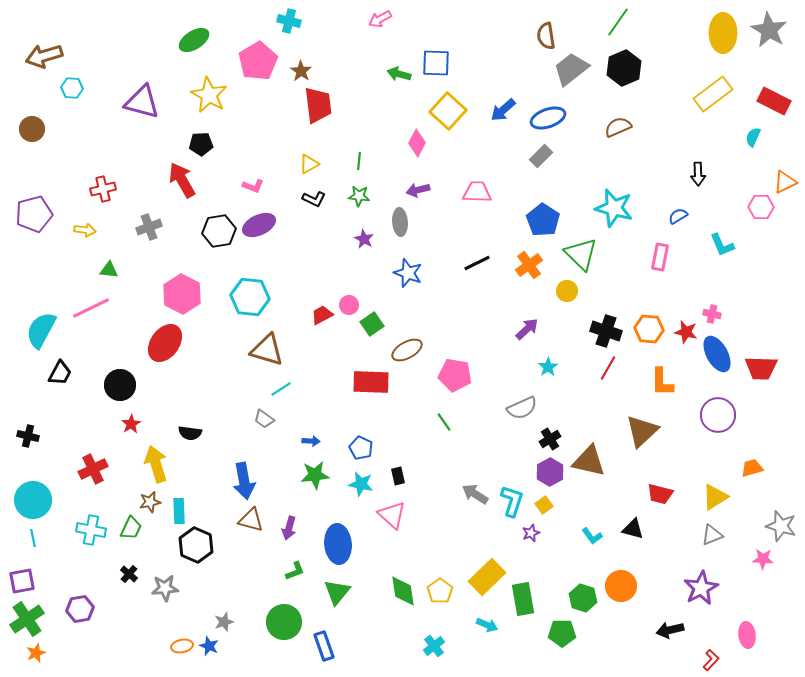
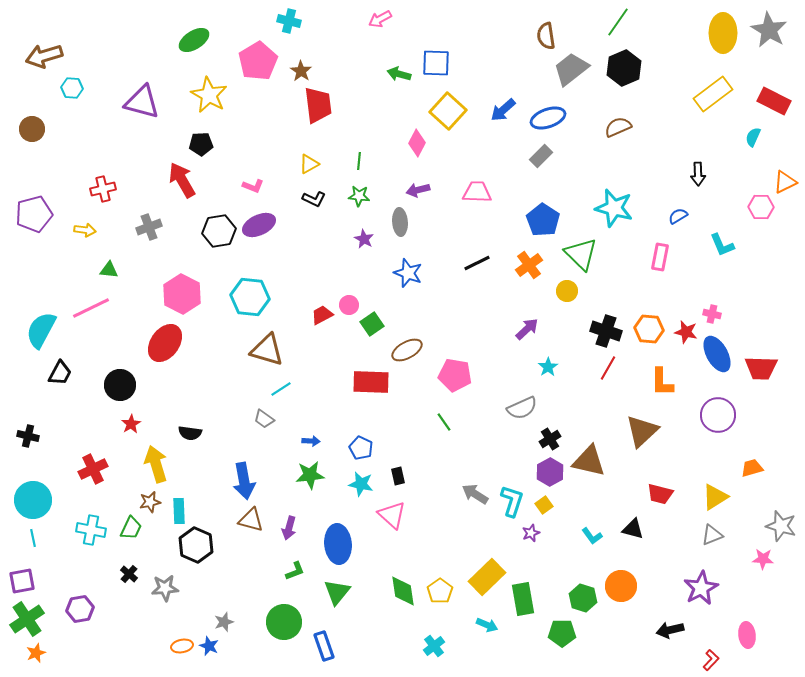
green star at (315, 475): moved 5 px left
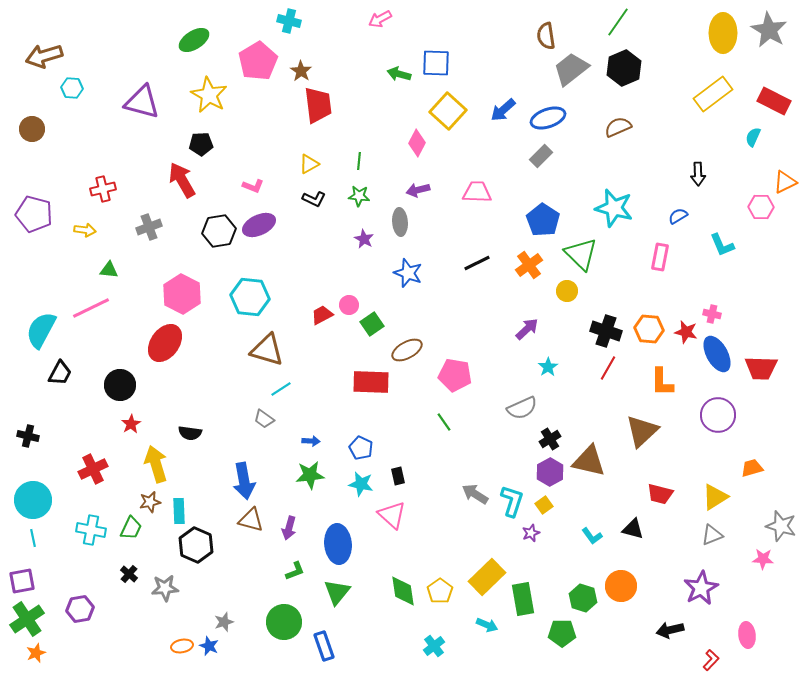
purple pentagon at (34, 214): rotated 30 degrees clockwise
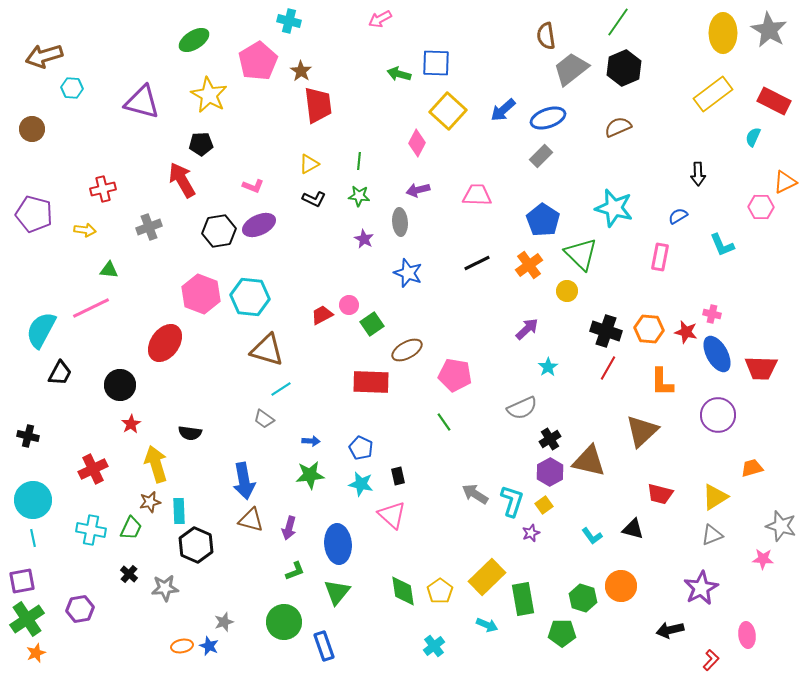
pink trapezoid at (477, 192): moved 3 px down
pink hexagon at (182, 294): moved 19 px right; rotated 6 degrees counterclockwise
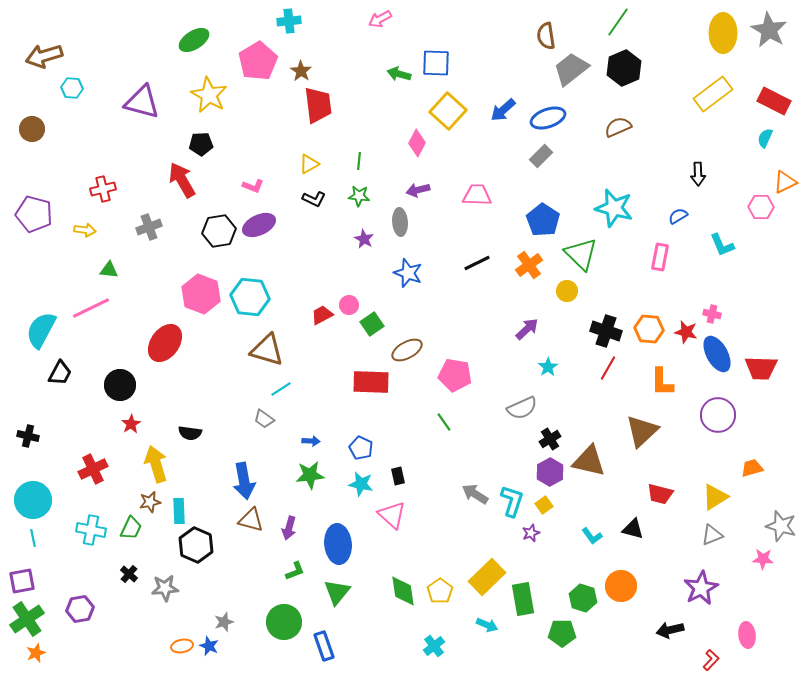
cyan cross at (289, 21): rotated 20 degrees counterclockwise
cyan semicircle at (753, 137): moved 12 px right, 1 px down
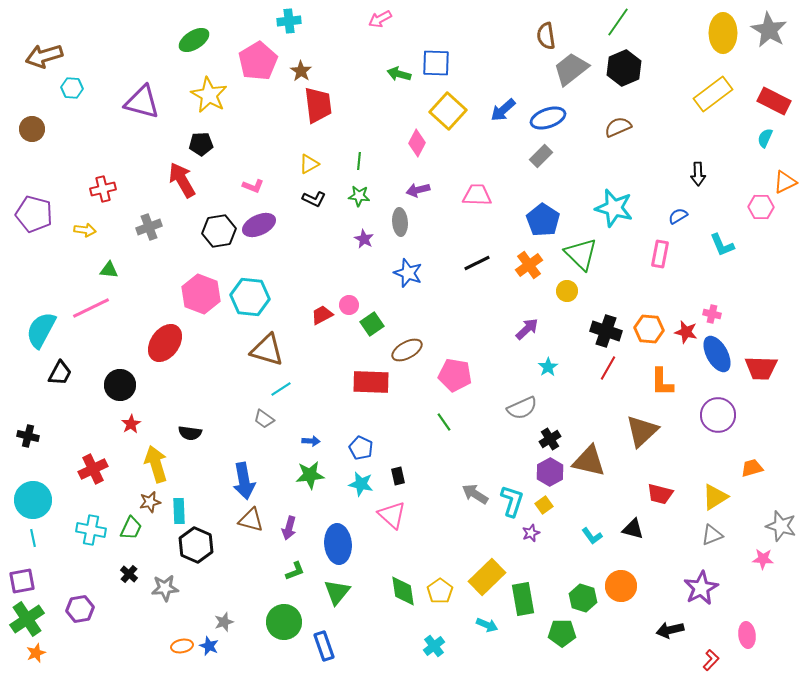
pink rectangle at (660, 257): moved 3 px up
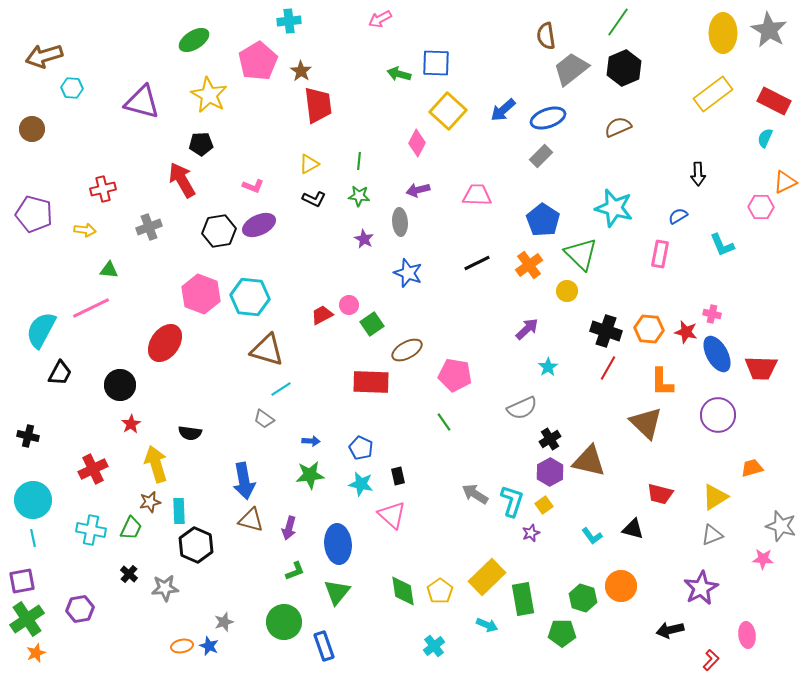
brown triangle at (642, 431): moved 4 px right, 8 px up; rotated 33 degrees counterclockwise
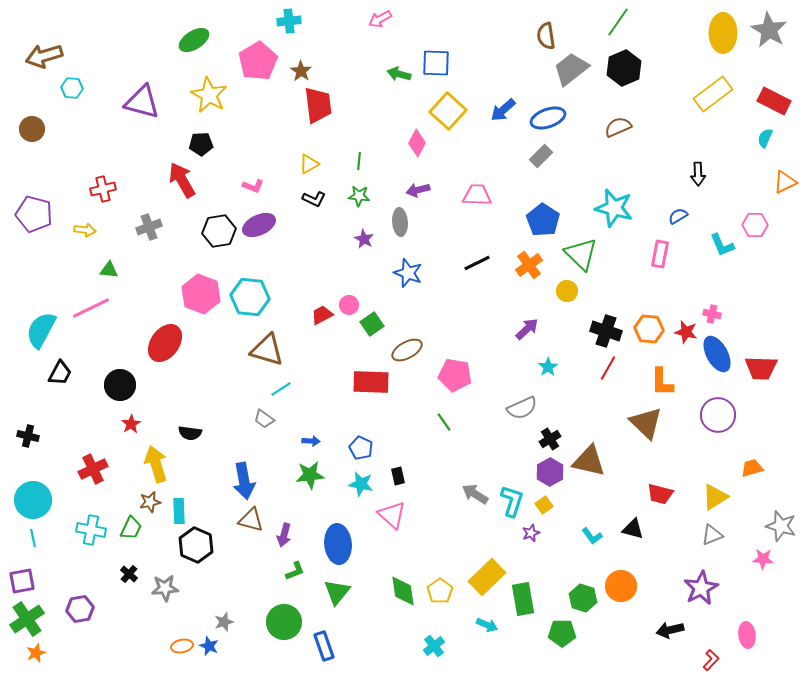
pink hexagon at (761, 207): moved 6 px left, 18 px down
purple arrow at (289, 528): moved 5 px left, 7 px down
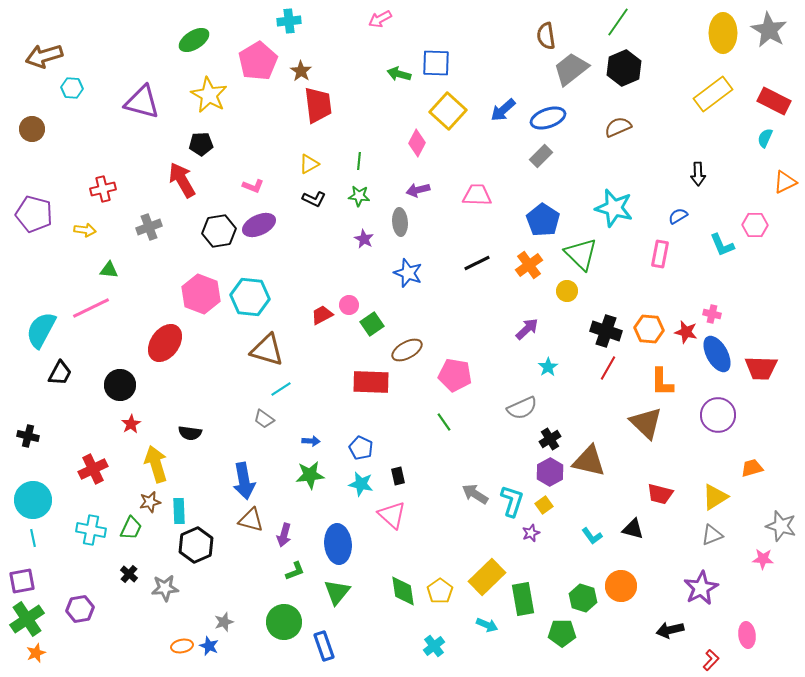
black hexagon at (196, 545): rotated 12 degrees clockwise
